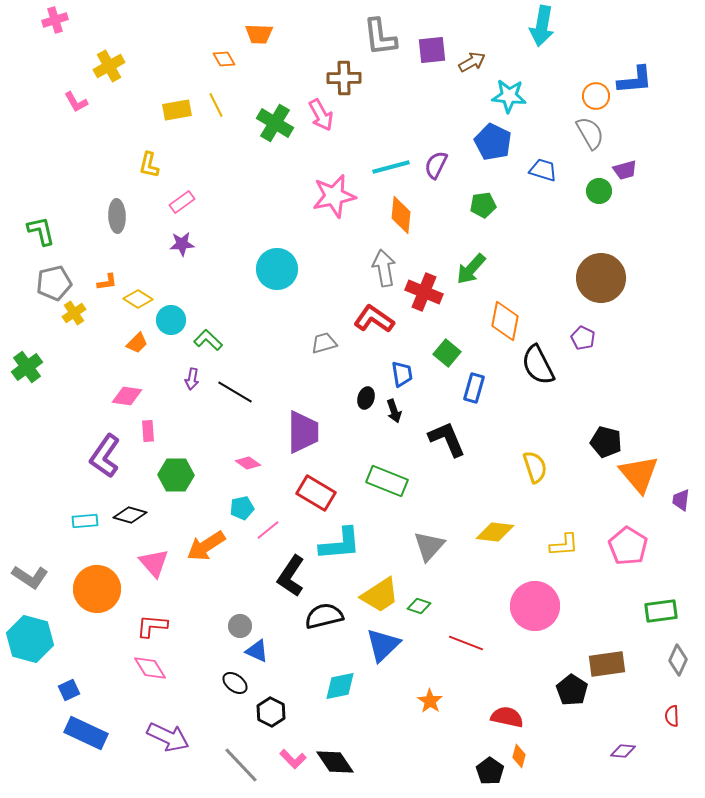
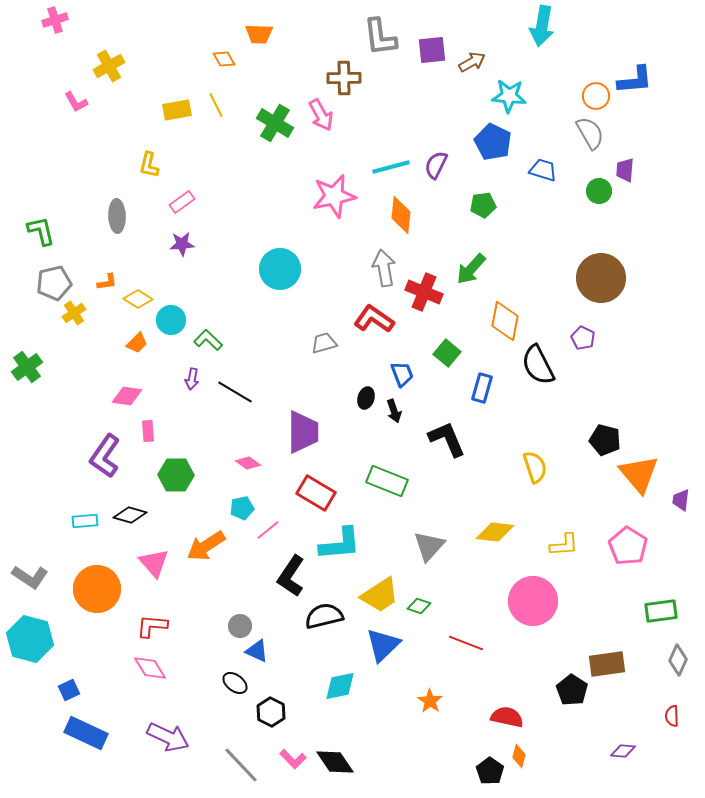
purple trapezoid at (625, 170): rotated 110 degrees clockwise
cyan circle at (277, 269): moved 3 px right
blue trapezoid at (402, 374): rotated 12 degrees counterclockwise
blue rectangle at (474, 388): moved 8 px right
black pentagon at (606, 442): moved 1 px left, 2 px up
pink circle at (535, 606): moved 2 px left, 5 px up
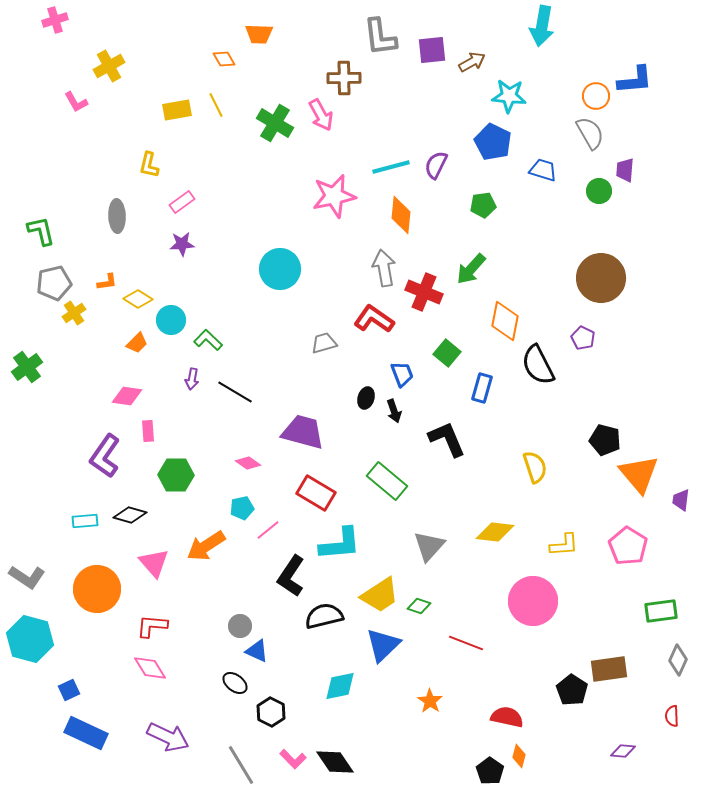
purple trapezoid at (303, 432): rotated 75 degrees counterclockwise
green rectangle at (387, 481): rotated 18 degrees clockwise
gray L-shape at (30, 577): moved 3 px left
brown rectangle at (607, 664): moved 2 px right, 5 px down
gray line at (241, 765): rotated 12 degrees clockwise
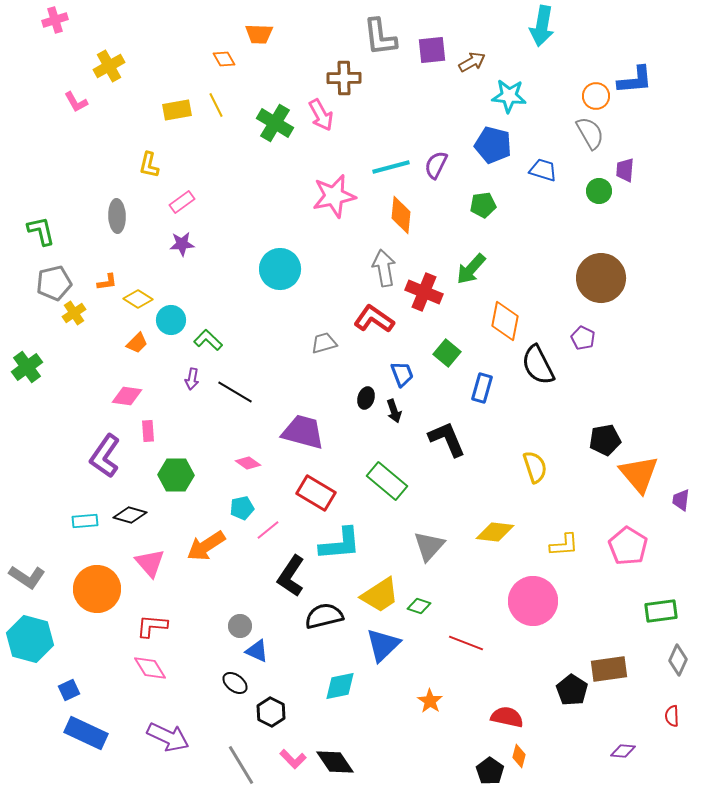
blue pentagon at (493, 142): moved 3 px down; rotated 12 degrees counterclockwise
black pentagon at (605, 440): rotated 24 degrees counterclockwise
pink triangle at (154, 563): moved 4 px left
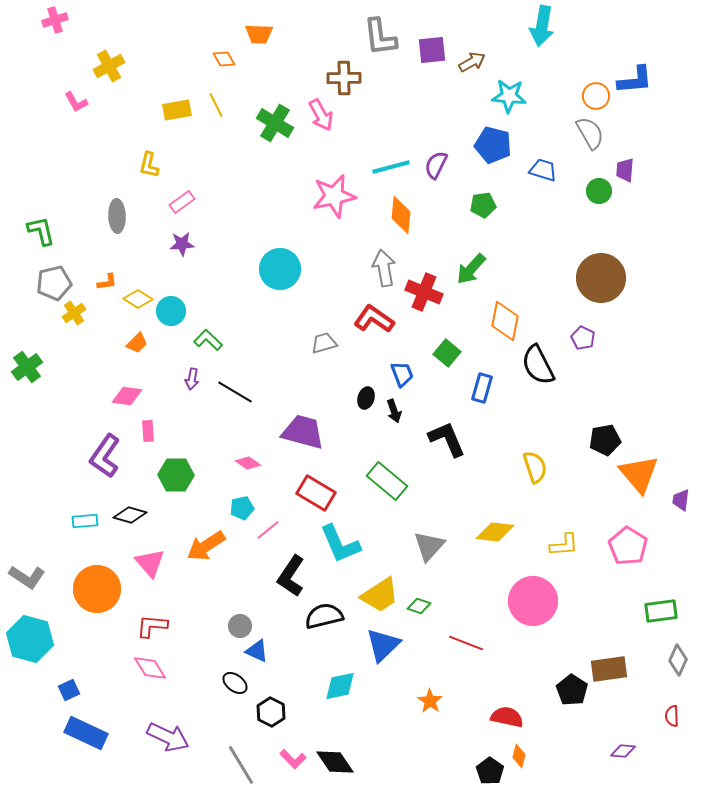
cyan circle at (171, 320): moved 9 px up
cyan L-shape at (340, 544): rotated 72 degrees clockwise
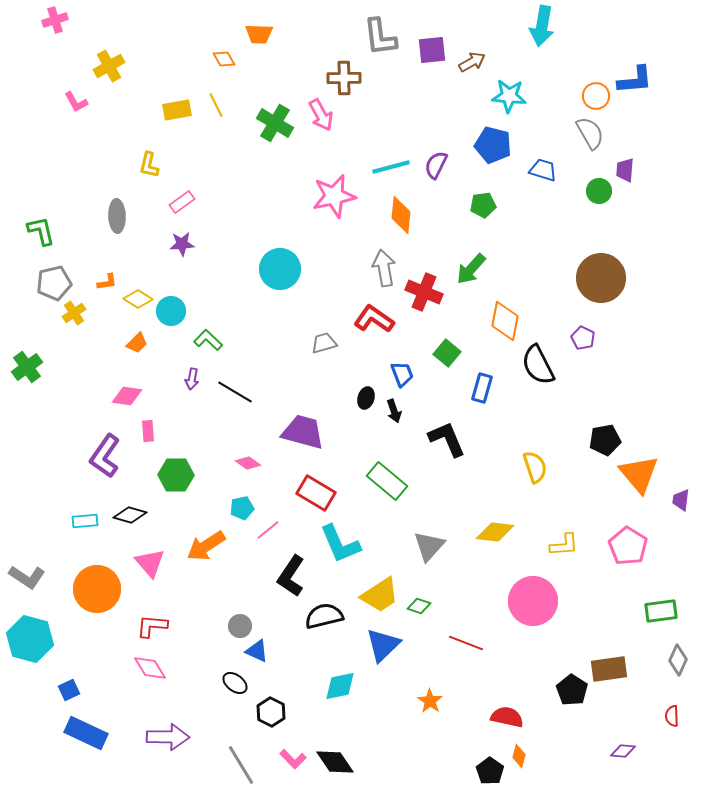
purple arrow at (168, 737): rotated 24 degrees counterclockwise
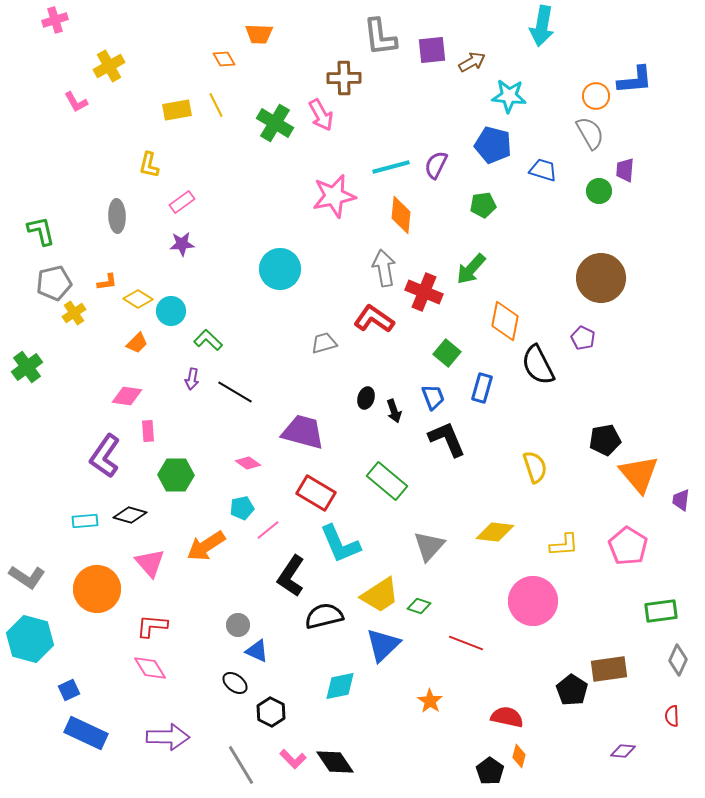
blue trapezoid at (402, 374): moved 31 px right, 23 px down
gray circle at (240, 626): moved 2 px left, 1 px up
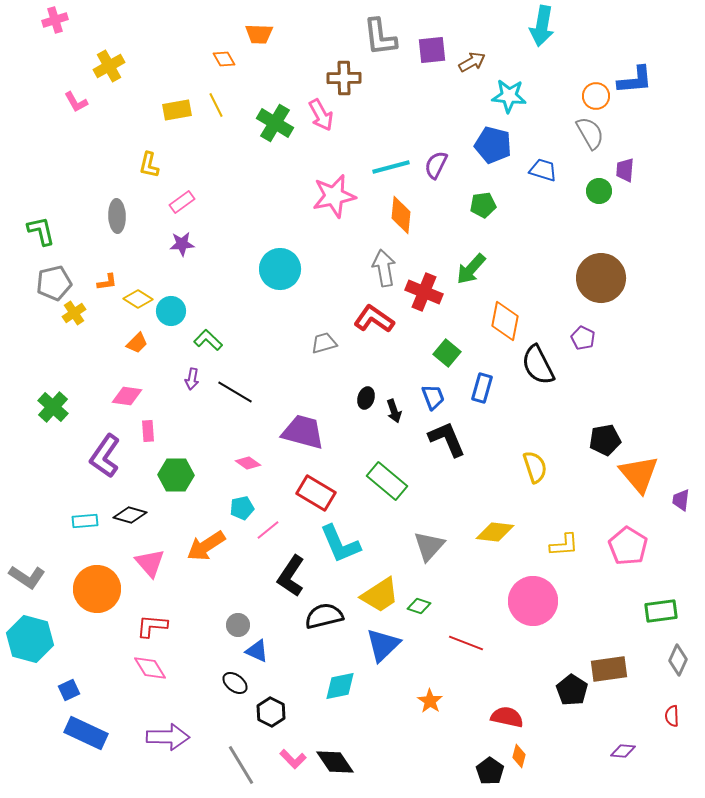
green cross at (27, 367): moved 26 px right, 40 px down; rotated 12 degrees counterclockwise
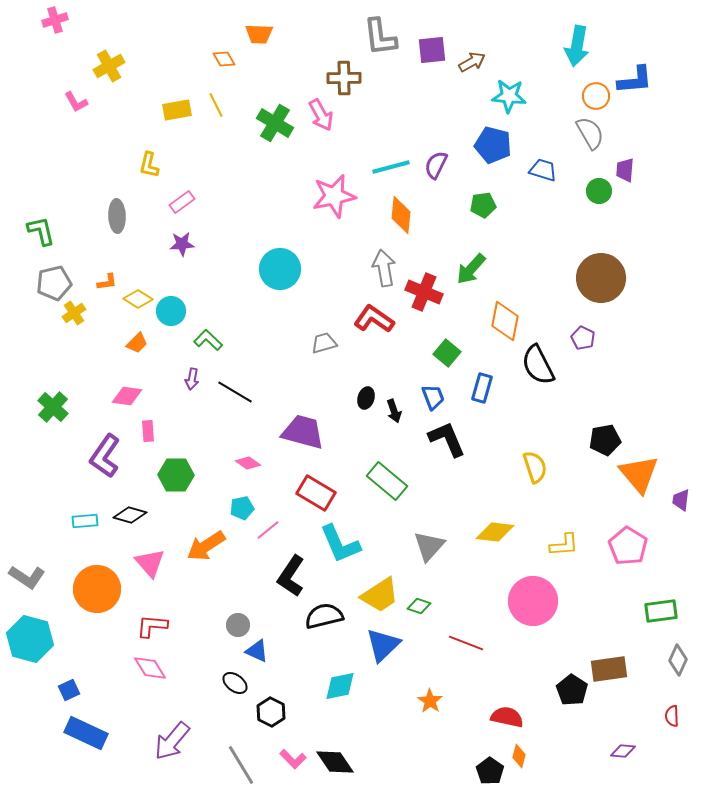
cyan arrow at (542, 26): moved 35 px right, 20 px down
purple arrow at (168, 737): moved 4 px right, 4 px down; rotated 129 degrees clockwise
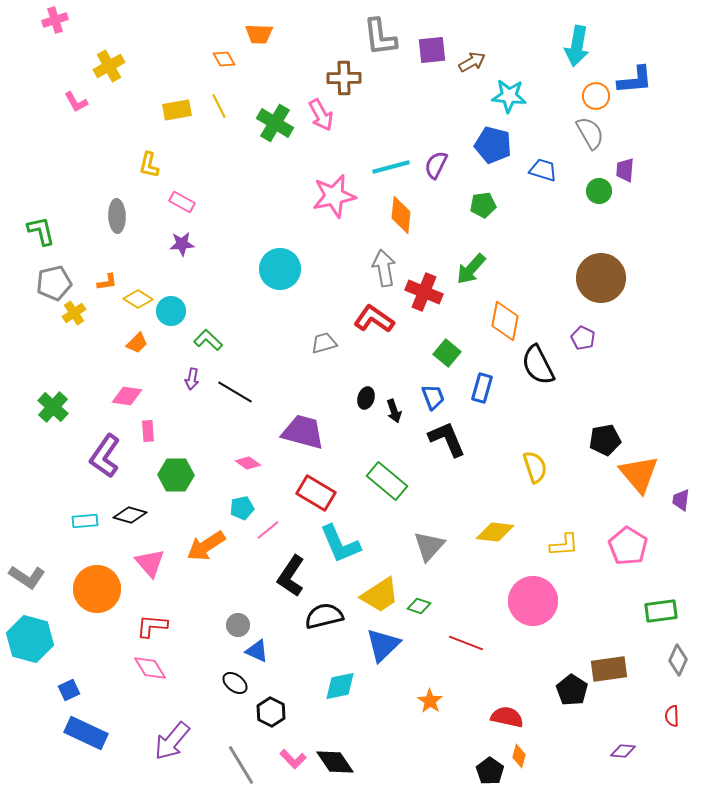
yellow line at (216, 105): moved 3 px right, 1 px down
pink rectangle at (182, 202): rotated 65 degrees clockwise
